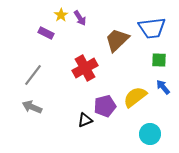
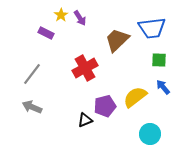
gray line: moved 1 px left, 1 px up
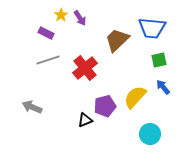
blue trapezoid: rotated 12 degrees clockwise
green square: rotated 14 degrees counterclockwise
red cross: rotated 10 degrees counterclockwise
gray line: moved 16 px right, 14 px up; rotated 35 degrees clockwise
yellow semicircle: rotated 10 degrees counterclockwise
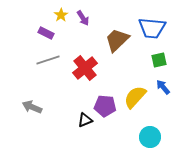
purple arrow: moved 3 px right
purple pentagon: rotated 20 degrees clockwise
cyan circle: moved 3 px down
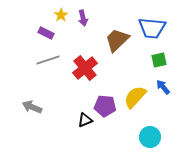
purple arrow: rotated 21 degrees clockwise
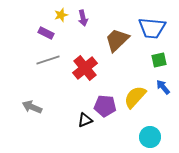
yellow star: rotated 16 degrees clockwise
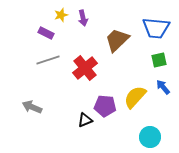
blue trapezoid: moved 4 px right
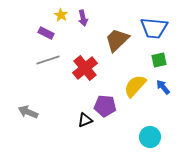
yellow star: rotated 24 degrees counterclockwise
blue trapezoid: moved 2 px left
yellow semicircle: moved 11 px up
gray arrow: moved 4 px left, 5 px down
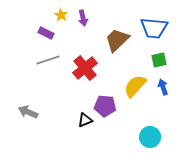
blue arrow: rotated 21 degrees clockwise
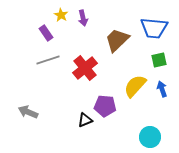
purple rectangle: rotated 28 degrees clockwise
blue arrow: moved 1 px left, 2 px down
